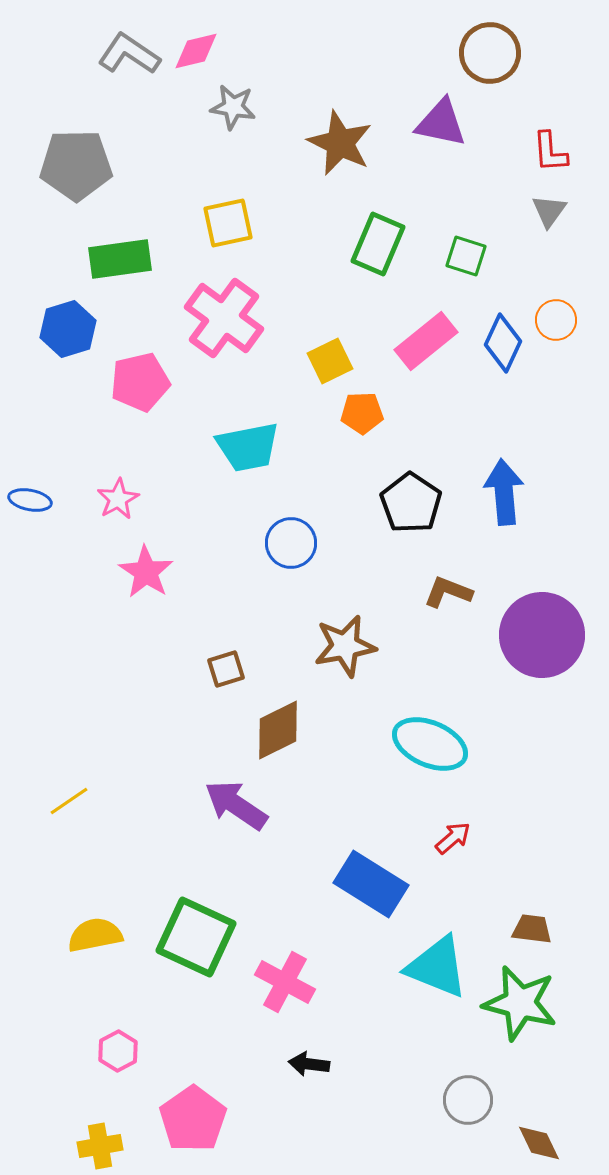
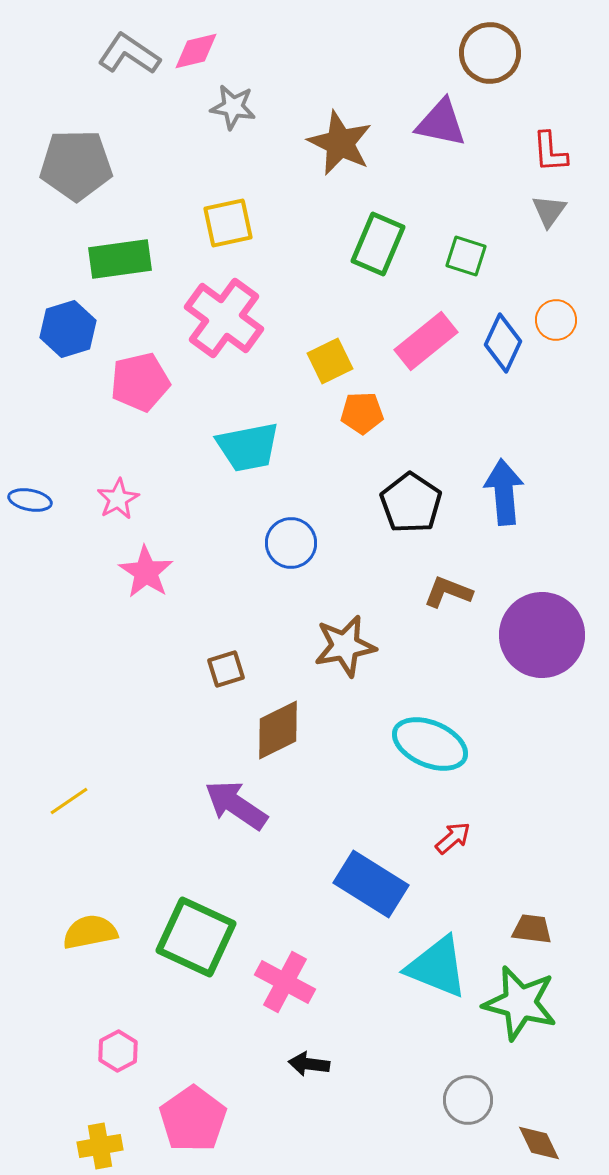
yellow semicircle at (95, 935): moved 5 px left, 3 px up
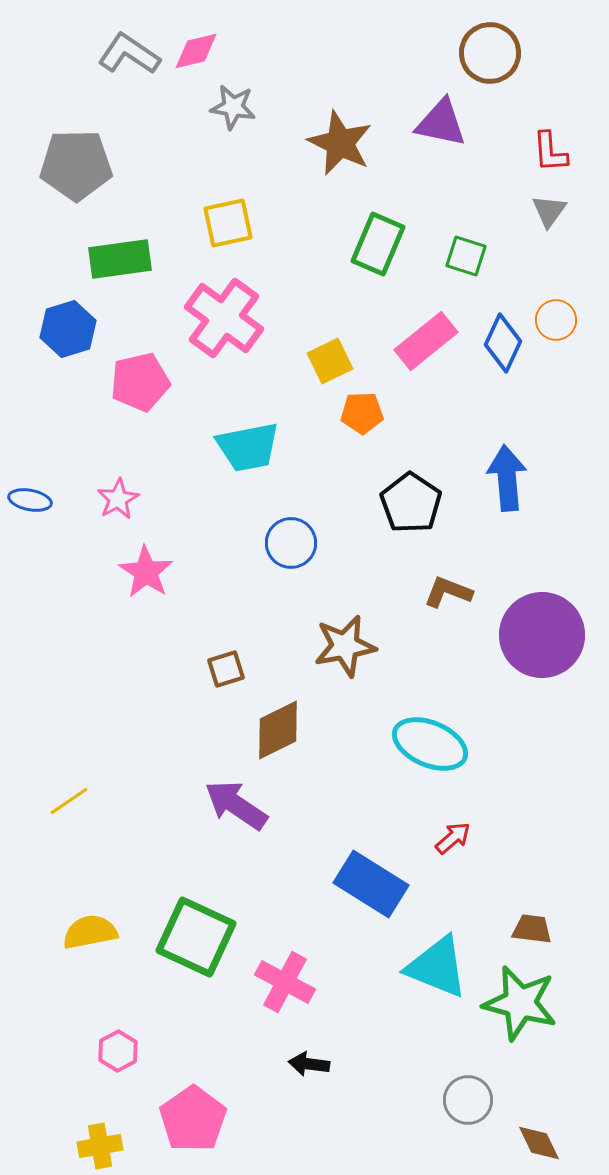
blue arrow at (504, 492): moved 3 px right, 14 px up
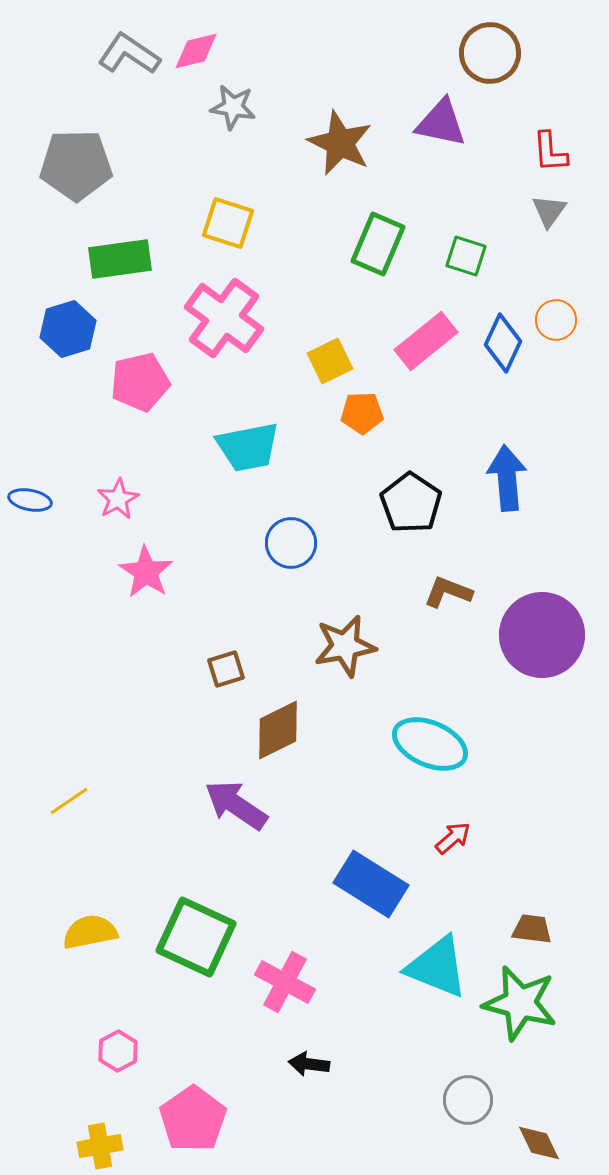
yellow square at (228, 223): rotated 30 degrees clockwise
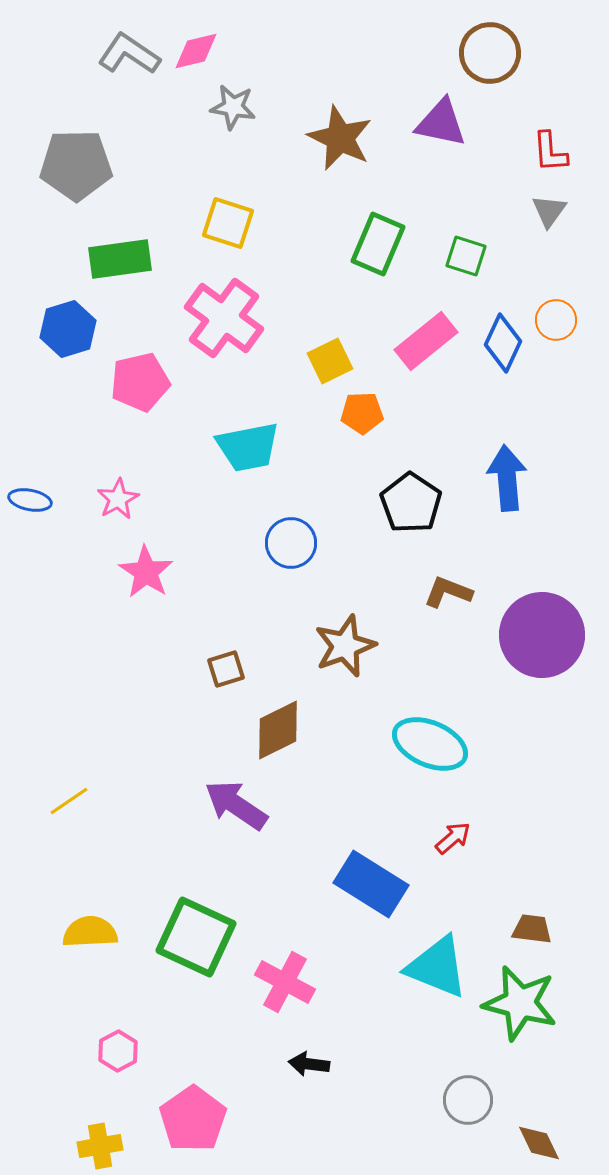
brown star at (340, 143): moved 5 px up
brown star at (345, 646): rotated 10 degrees counterclockwise
yellow semicircle at (90, 932): rotated 8 degrees clockwise
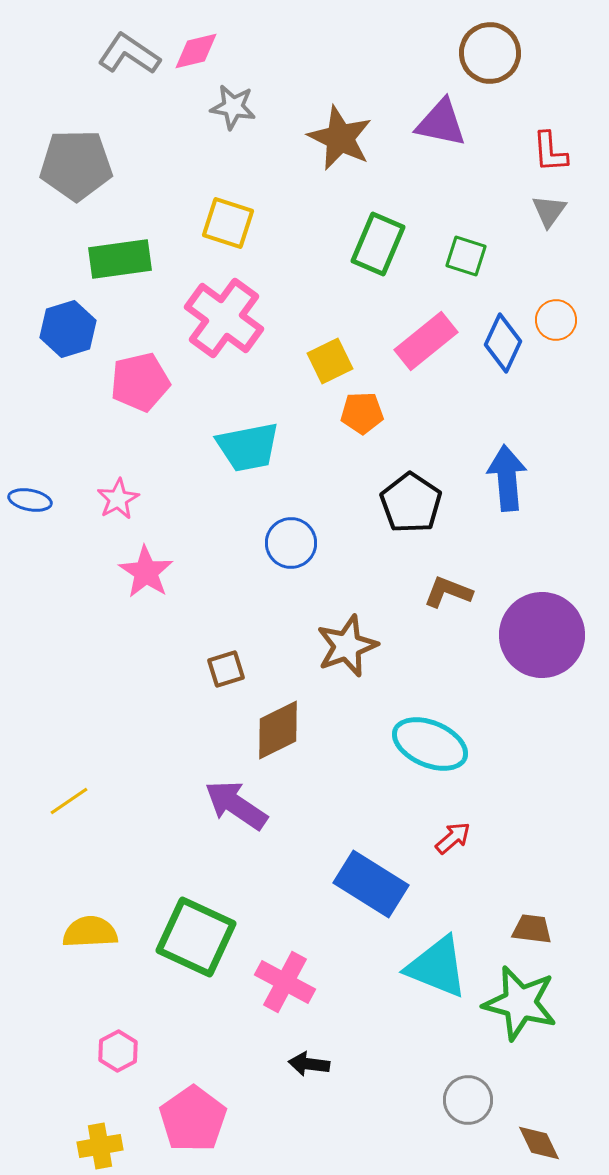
brown star at (345, 646): moved 2 px right
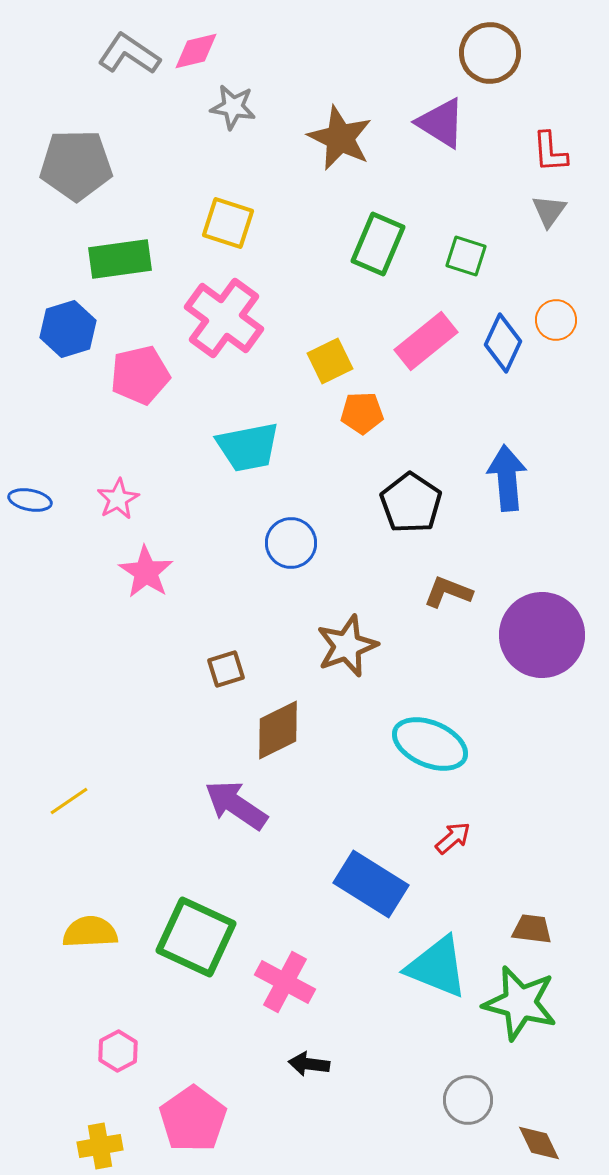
purple triangle at (441, 123): rotated 20 degrees clockwise
pink pentagon at (140, 382): moved 7 px up
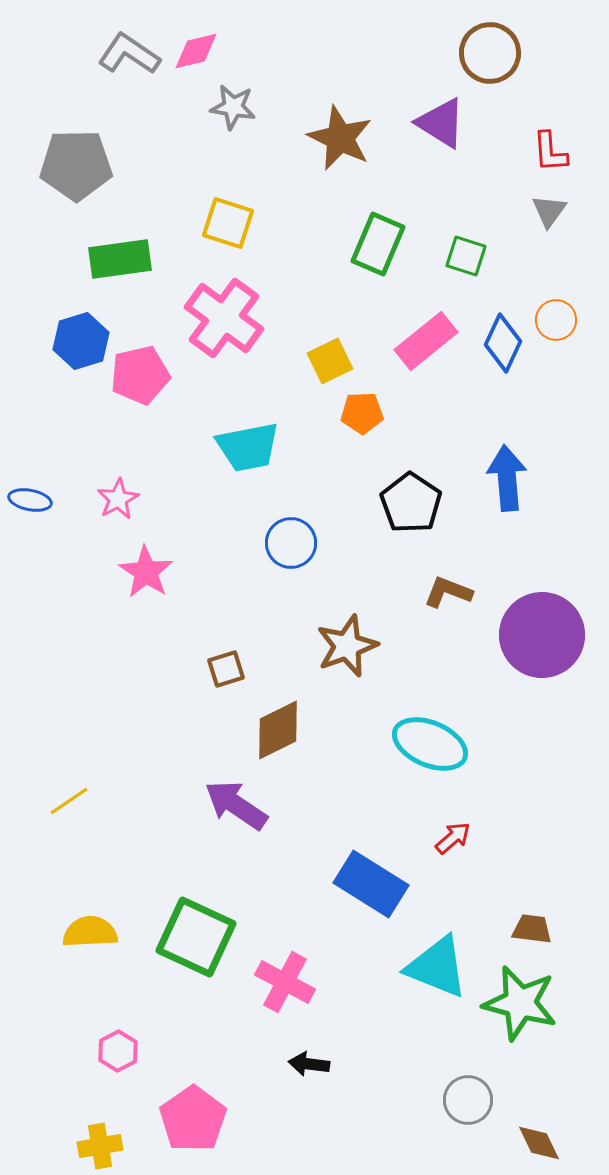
blue hexagon at (68, 329): moved 13 px right, 12 px down
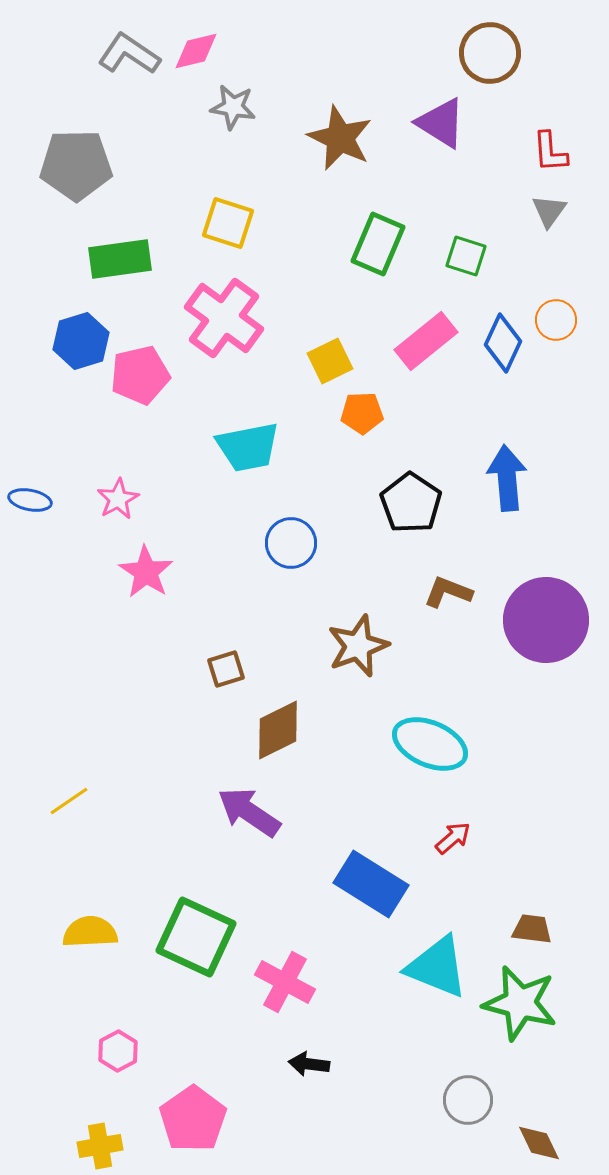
purple circle at (542, 635): moved 4 px right, 15 px up
brown star at (347, 646): moved 11 px right
purple arrow at (236, 805): moved 13 px right, 7 px down
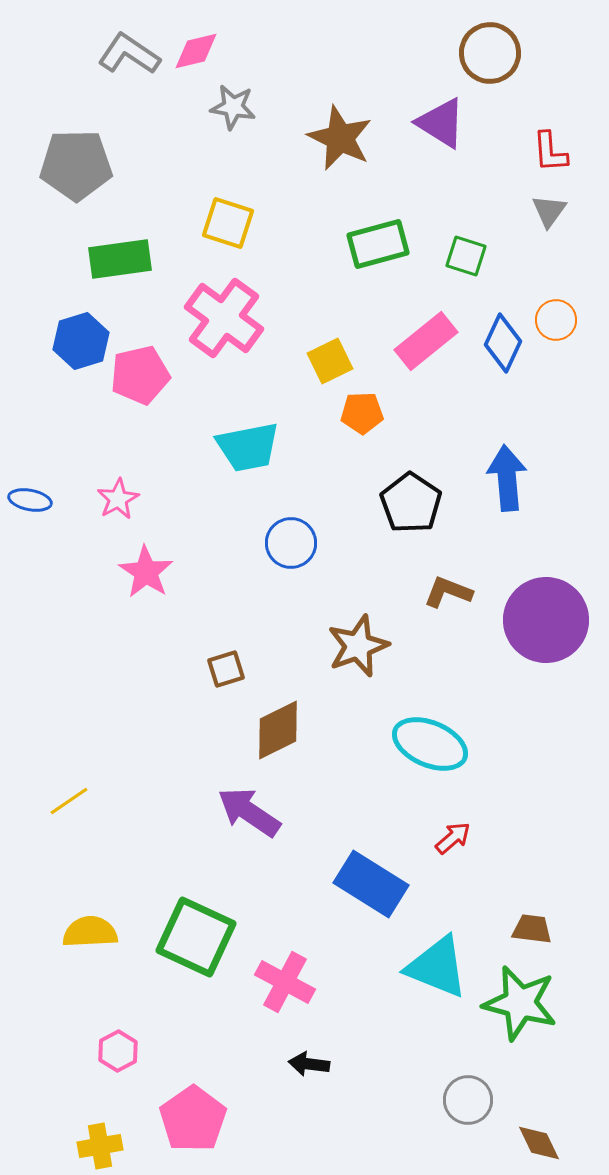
green rectangle at (378, 244): rotated 52 degrees clockwise
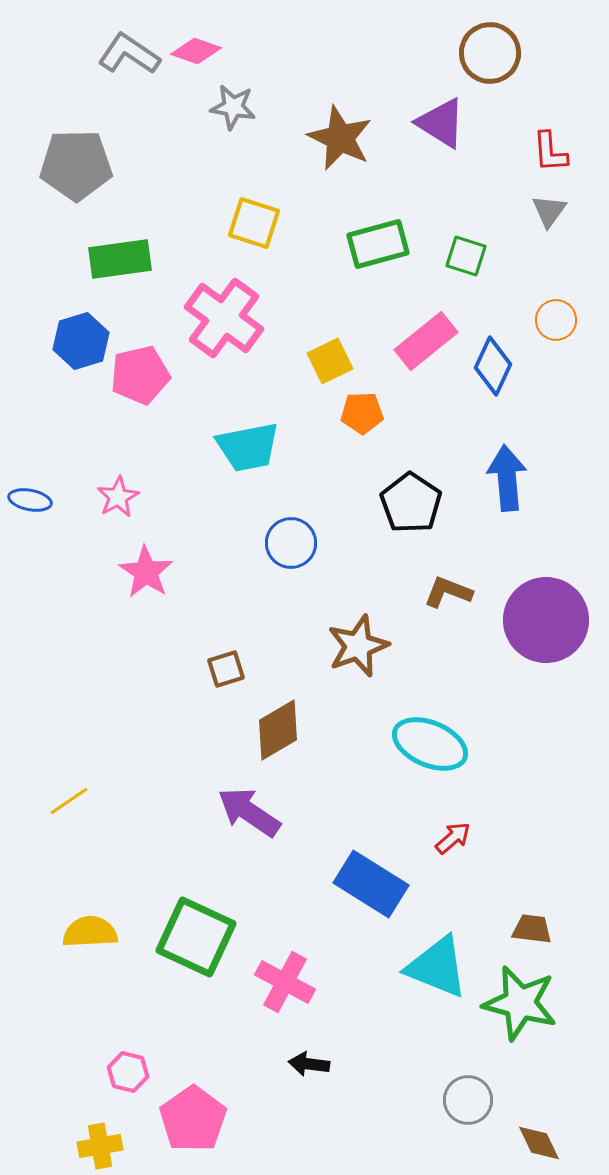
pink diamond at (196, 51): rotated 33 degrees clockwise
yellow square at (228, 223): moved 26 px right
blue diamond at (503, 343): moved 10 px left, 23 px down
pink star at (118, 499): moved 2 px up
brown diamond at (278, 730): rotated 4 degrees counterclockwise
pink hexagon at (118, 1051): moved 10 px right, 21 px down; rotated 18 degrees counterclockwise
